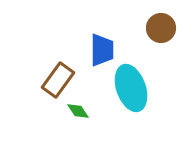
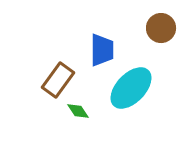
cyan ellipse: rotated 63 degrees clockwise
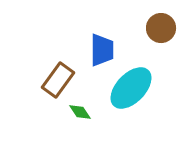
green diamond: moved 2 px right, 1 px down
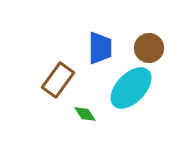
brown circle: moved 12 px left, 20 px down
blue trapezoid: moved 2 px left, 2 px up
green diamond: moved 5 px right, 2 px down
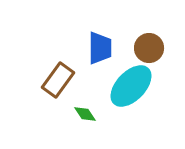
cyan ellipse: moved 2 px up
